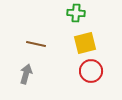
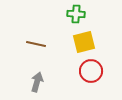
green cross: moved 1 px down
yellow square: moved 1 px left, 1 px up
gray arrow: moved 11 px right, 8 px down
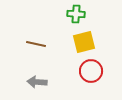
gray arrow: rotated 102 degrees counterclockwise
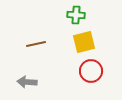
green cross: moved 1 px down
brown line: rotated 24 degrees counterclockwise
gray arrow: moved 10 px left
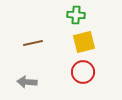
brown line: moved 3 px left, 1 px up
red circle: moved 8 px left, 1 px down
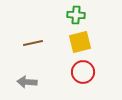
yellow square: moved 4 px left
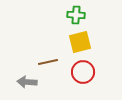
brown line: moved 15 px right, 19 px down
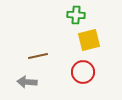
yellow square: moved 9 px right, 2 px up
brown line: moved 10 px left, 6 px up
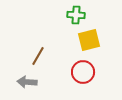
brown line: rotated 48 degrees counterclockwise
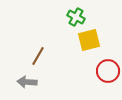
green cross: moved 2 px down; rotated 24 degrees clockwise
red circle: moved 25 px right, 1 px up
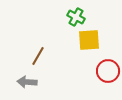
yellow square: rotated 10 degrees clockwise
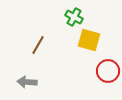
green cross: moved 2 px left
yellow square: rotated 20 degrees clockwise
brown line: moved 11 px up
